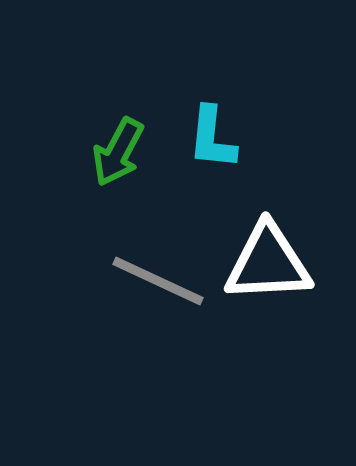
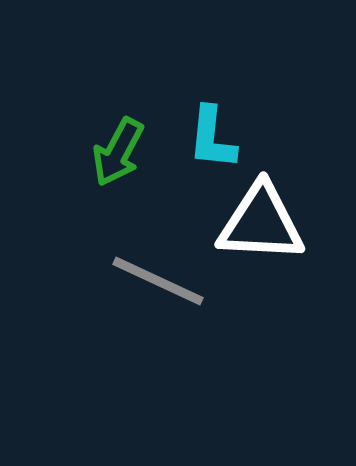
white triangle: moved 7 px left, 40 px up; rotated 6 degrees clockwise
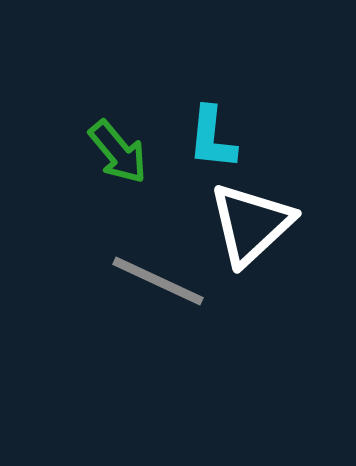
green arrow: rotated 68 degrees counterclockwise
white triangle: moved 10 px left, 1 px down; rotated 46 degrees counterclockwise
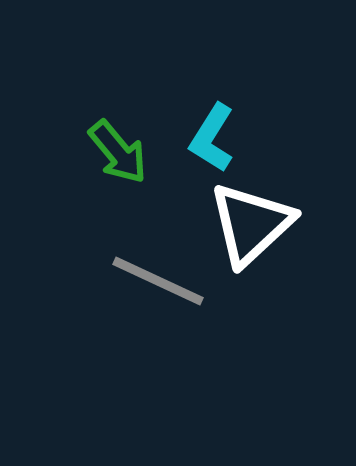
cyan L-shape: rotated 26 degrees clockwise
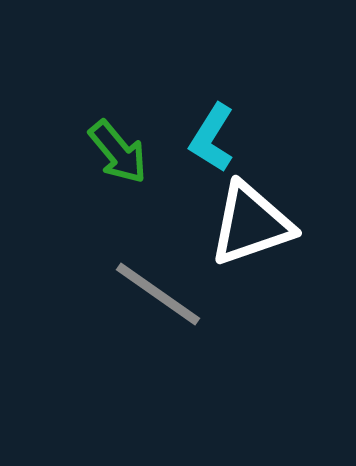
white triangle: rotated 24 degrees clockwise
gray line: moved 13 px down; rotated 10 degrees clockwise
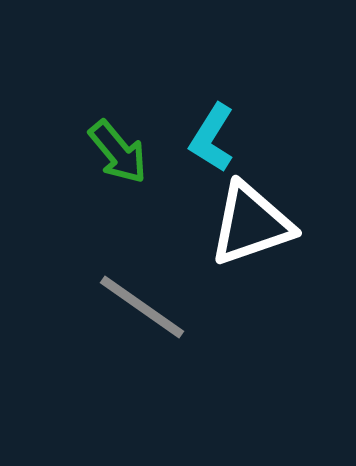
gray line: moved 16 px left, 13 px down
